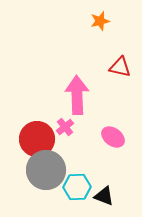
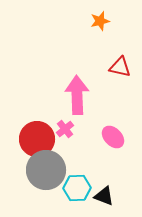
pink cross: moved 2 px down
pink ellipse: rotated 10 degrees clockwise
cyan hexagon: moved 1 px down
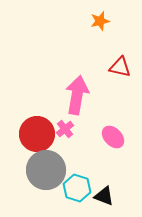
pink arrow: rotated 12 degrees clockwise
red circle: moved 5 px up
cyan hexagon: rotated 20 degrees clockwise
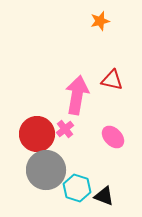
red triangle: moved 8 px left, 13 px down
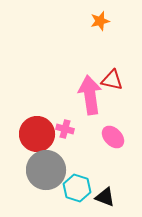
pink arrow: moved 13 px right; rotated 18 degrees counterclockwise
pink cross: rotated 36 degrees counterclockwise
black triangle: moved 1 px right, 1 px down
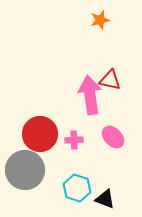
orange star: moved 1 px up
red triangle: moved 2 px left
pink cross: moved 9 px right, 11 px down; rotated 18 degrees counterclockwise
red circle: moved 3 px right
gray circle: moved 21 px left
black triangle: moved 2 px down
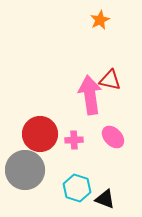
orange star: rotated 12 degrees counterclockwise
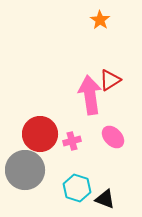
orange star: rotated 12 degrees counterclockwise
red triangle: rotated 45 degrees counterclockwise
pink cross: moved 2 px left, 1 px down; rotated 12 degrees counterclockwise
